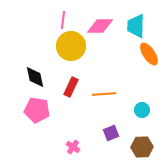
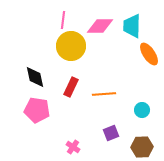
cyan trapezoid: moved 4 px left
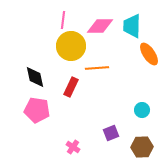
orange line: moved 7 px left, 26 px up
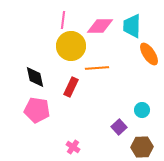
purple square: moved 8 px right, 6 px up; rotated 21 degrees counterclockwise
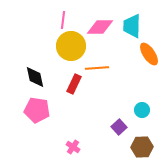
pink diamond: moved 1 px down
red rectangle: moved 3 px right, 3 px up
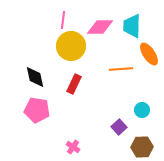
orange line: moved 24 px right, 1 px down
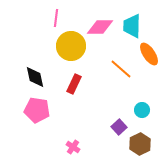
pink line: moved 7 px left, 2 px up
orange line: rotated 45 degrees clockwise
brown hexagon: moved 2 px left, 3 px up; rotated 25 degrees counterclockwise
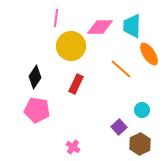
black diamond: rotated 45 degrees clockwise
red rectangle: moved 2 px right
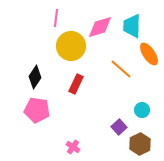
pink diamond: rotated 16 degrees counterclockwise
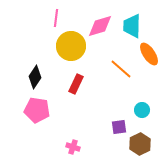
pink diamond: moved 1 px up
purple square: rotated 35 degrees clockwise
pink cross: rotated 16 degrees counterclockwise
